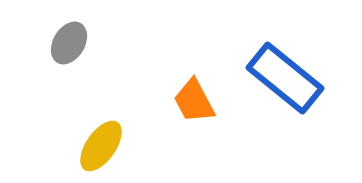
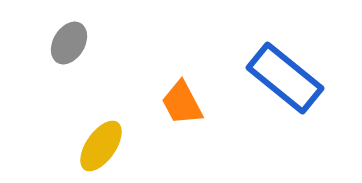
orange trapezoid: moved 12 px left, 2 px down
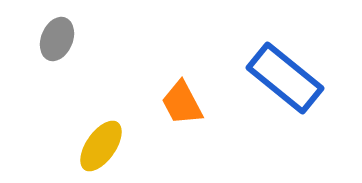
gray ellipse: moved 12 px left, 4 px up; rotated 9 degrees counterclockwise
